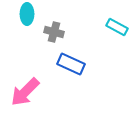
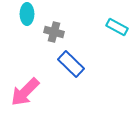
blue rectangle: rotated 20 degrees clockwise
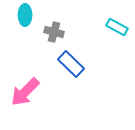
cyan ellipse: moved 2 px left, 1 px down
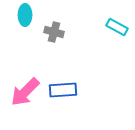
blue rectangle: moved 8 px left, 26 px down; rotated 48 degrees counterclockwise
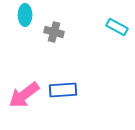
pink arrow: moved 1 px left, 3 px down; rotated 8 degrees clockwise
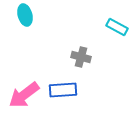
cyan ellipse: rotated 15 degrees counterclockwise
gray cross: moved 27 px right, 25 px down
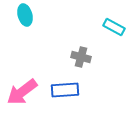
cyan rectangle: moved 3 px left
blue rectangle: moved 2 px right
pink arrow: moved 2 px left, 3 px up
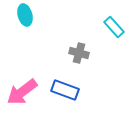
cyan rectangle: rotated 20 degrees clockwise
gray cross: moved 2 px left, 4 px up
blue rectangle: rotated 24 degrees clockwise
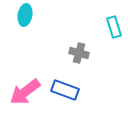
cyan ellipse: rotated 25 degrees clockwise
cyan rectangle: rotated 25 degrees clockwise
pink arrow: moved 3 px right
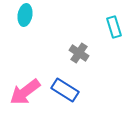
gray cross: rotated 18 degrees clockwise
blue rectangle: rotated 12 degrees clockwise
